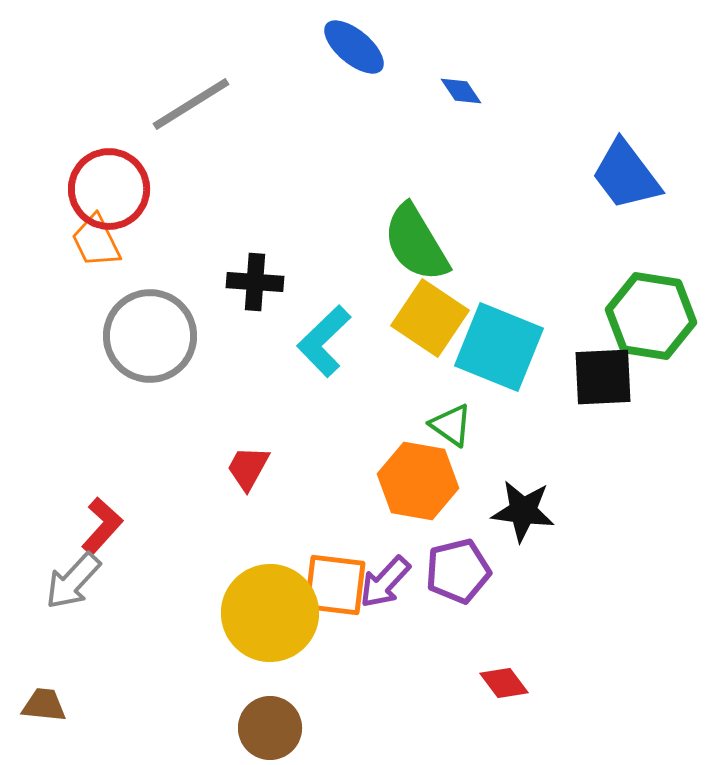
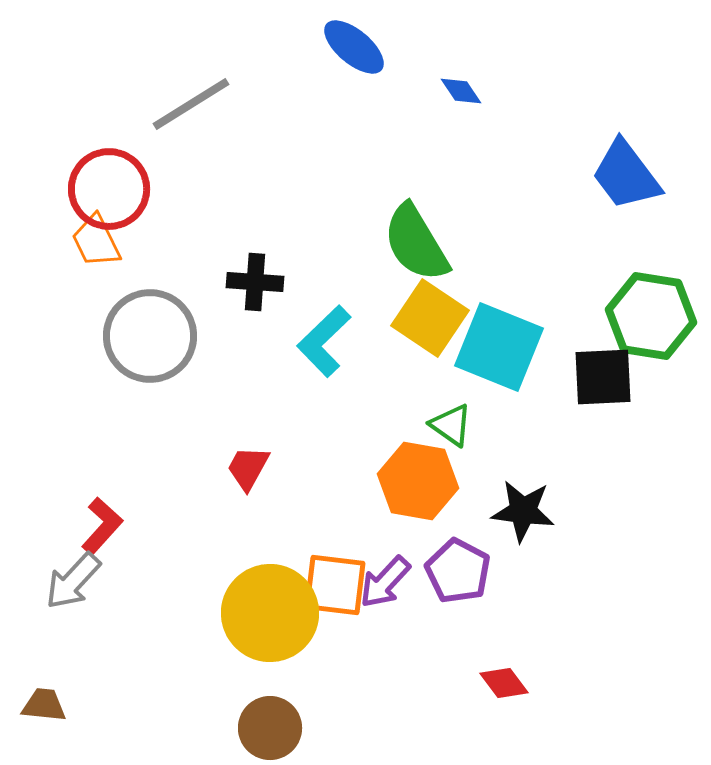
purple pentagon: rotated 30 degrees counterclockwise
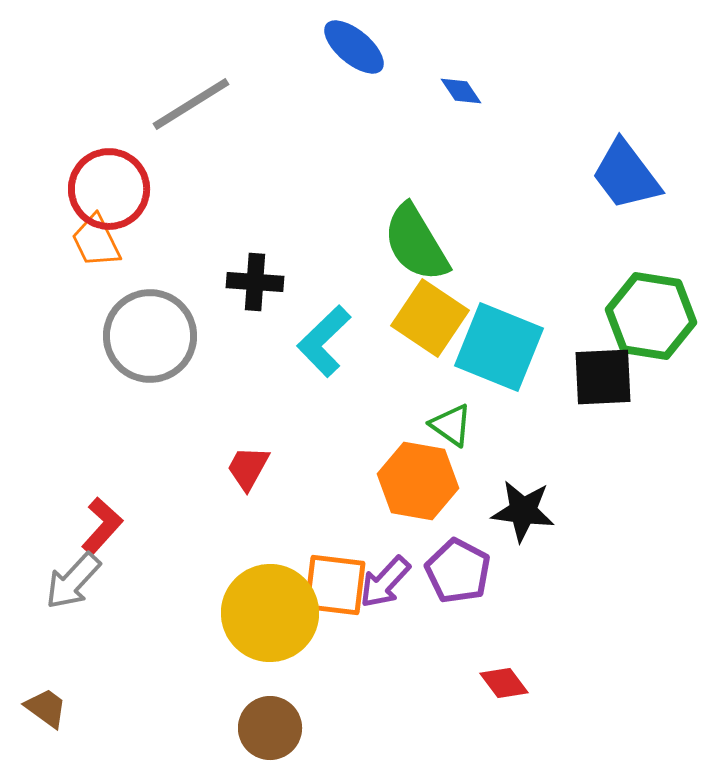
brown trapezoid: moved 2 px right, 3 px down; rotated 30 degrees clockwise
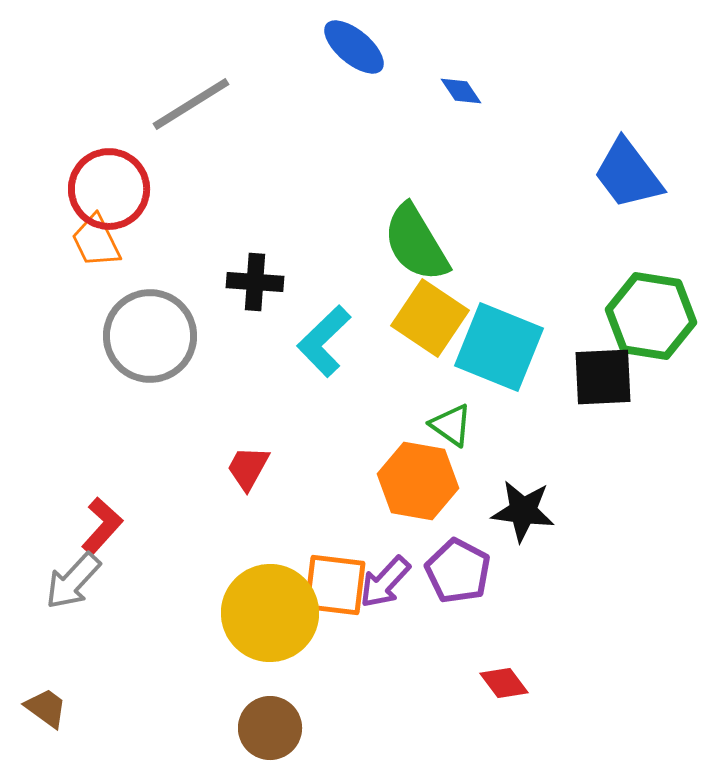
blue trapezoid: moved 2 px right, 1 px up
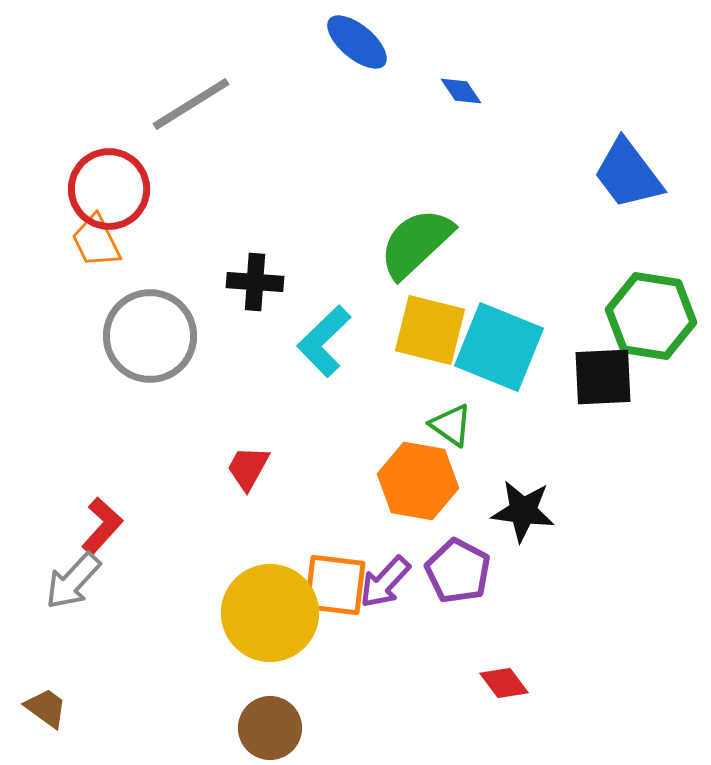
blue ellipse: moved 3 px right, 5 px up
green semicircle: rotated 78 degrees clockwise
yellow square: moved 12 px down; rotated 20 degrees counterclockwise
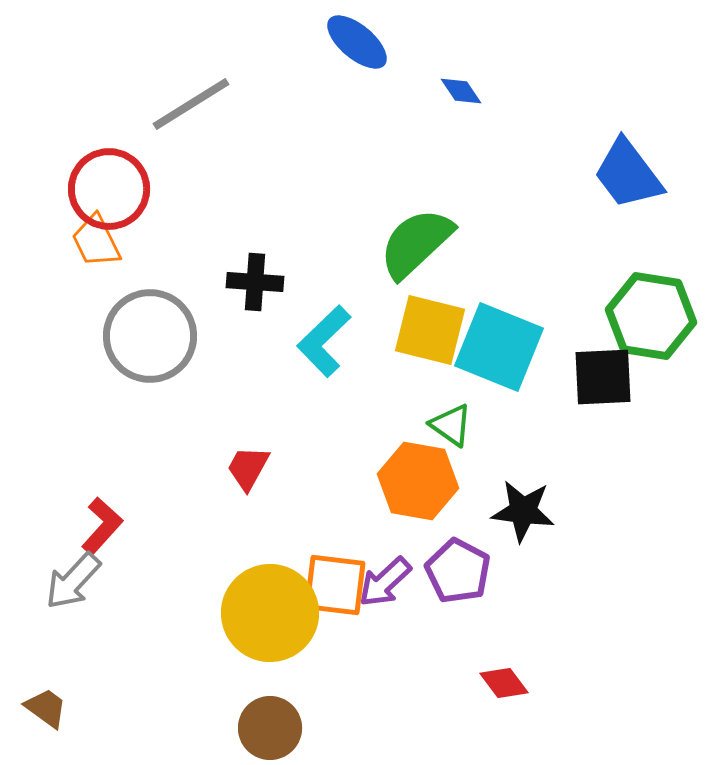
purple arrow: rotated 4 degrees clockwise
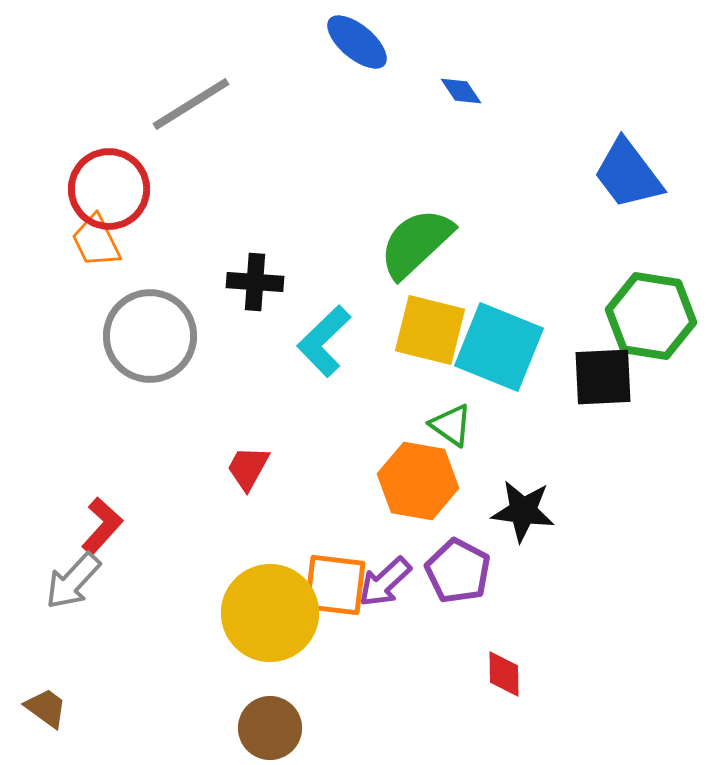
red diamond: moved 9 px up; rotated 36 degrees clockwise
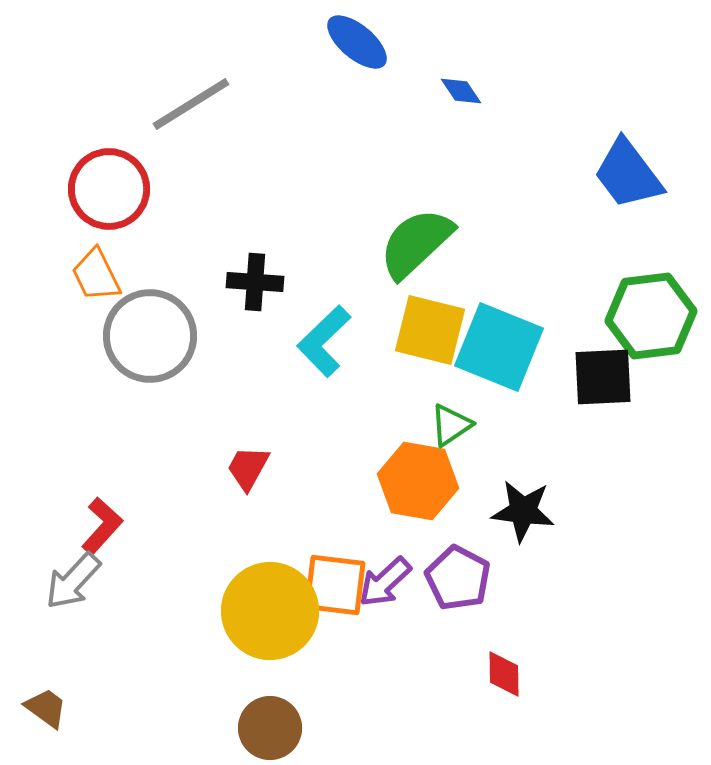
orange trapezoid: moved 34 px down
green hexagon: rotated 16 degrees counterclockwise
green triangle: rotated 51 degrees clockwise
purple pentagon: moved 7 px down
yellow circle: moved 2 px up
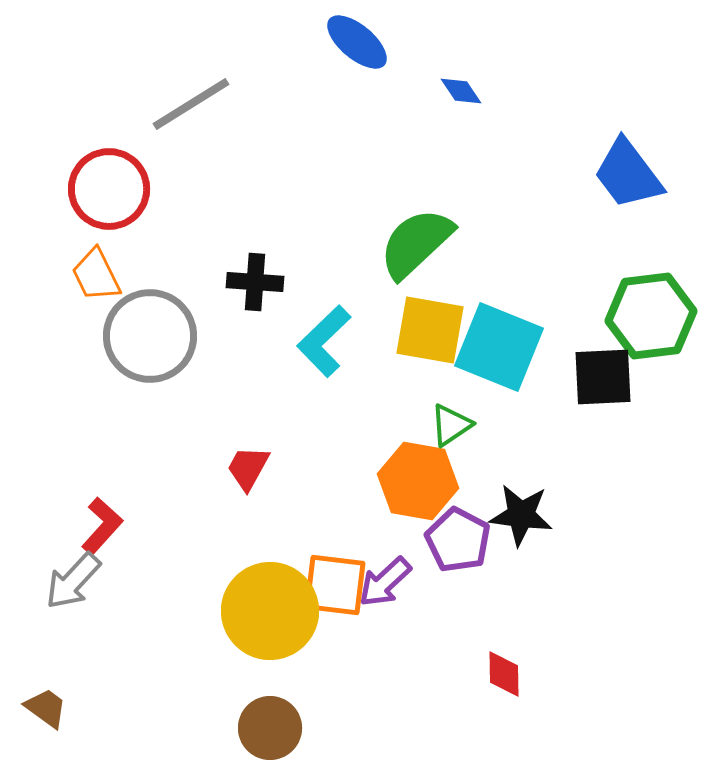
yellow square: rotated 4 degrees counterclockwise
black star: moved 2 px left, 4 px down
purple pentagon: moved 38 px up
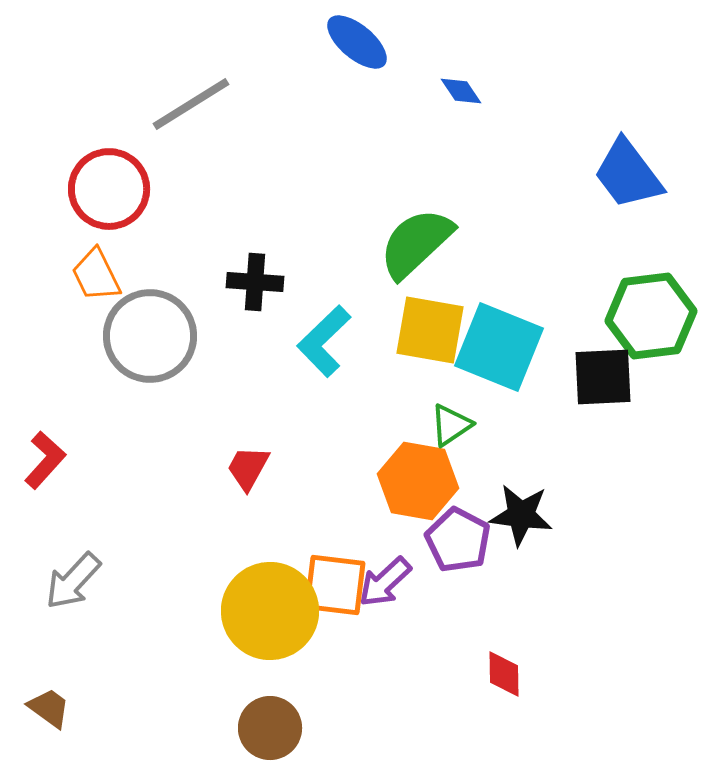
red L-shape: moved 57 px left, 66 px up
brown trapezoid: moved 3 px right
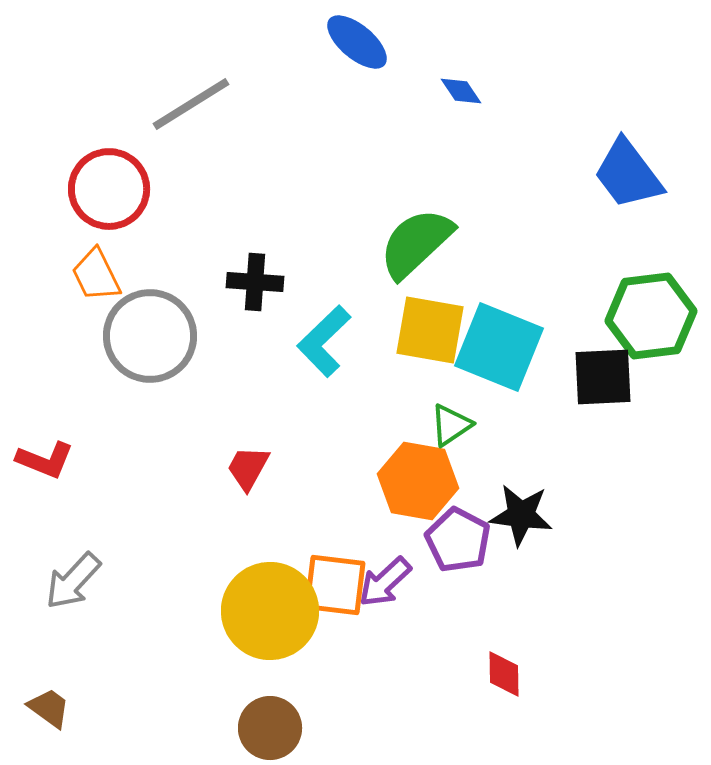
red L-shape: rotated 70 degrees clockwise
